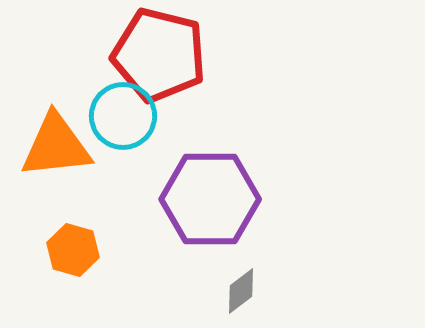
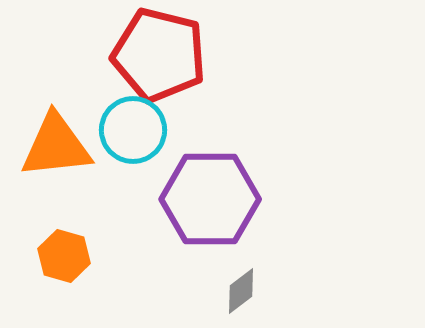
cyan circle: moved 10 px right, 14 px down
orange hexagon: moved 9 px left, 6 px down
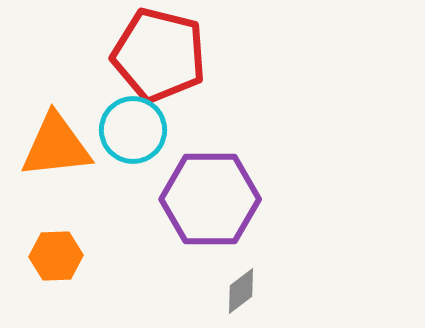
orange hexagon: moved 8 px left; rotated 18 degrees counterclockwise
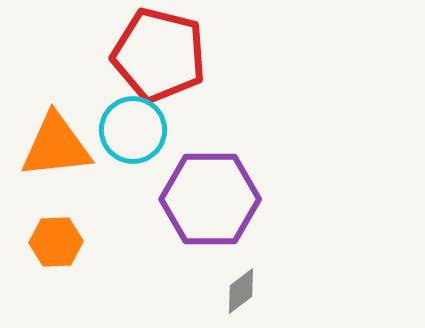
orange hexagon: moved 14 px up
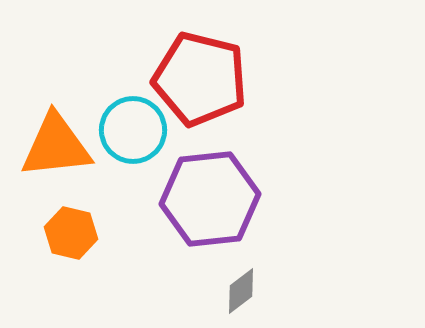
red pentagon: moved 41 px right, 24 px down
purple hexagon: rotated 6 degrees counterclockwise
orange hexagon: moved 15 px right, 9 px up; rotated 15 degrees clockwise
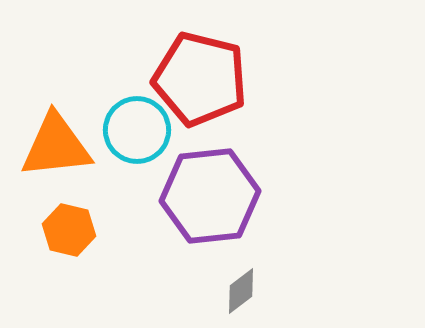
cyan circle: moved 4 px right
purple hexagon: moved 3 px up
orange hexagon: moved 2 px left, 3 px up
